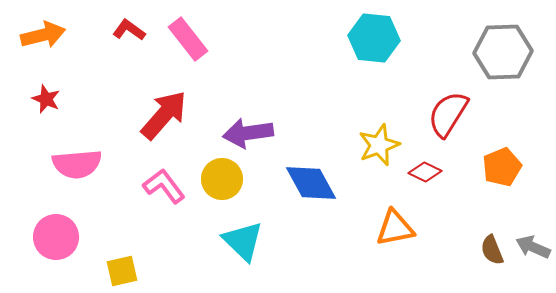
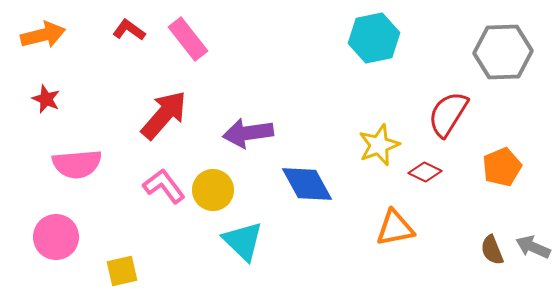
cyan hexagon: rotated 18 degrees counterclockwise
yellow circle: moved 9 px left, 11 px down
blue diamond: moved 4 px left, 1 px down
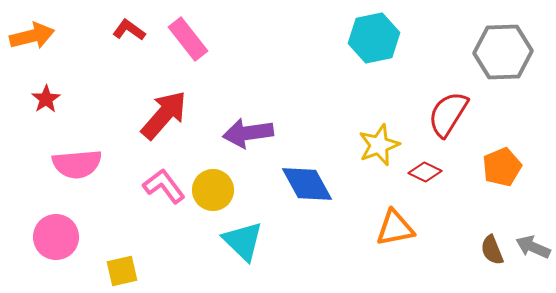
orange arrow: moved 11 px left, 1 px down
red star: rotated 16 degrees clockwise
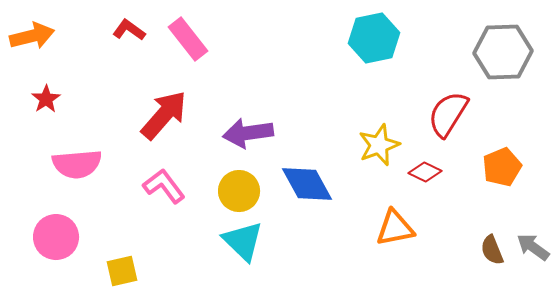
yellow circle: moved 26 px right, 1 px down
gray arrow: rotated 12 degrees clockwise
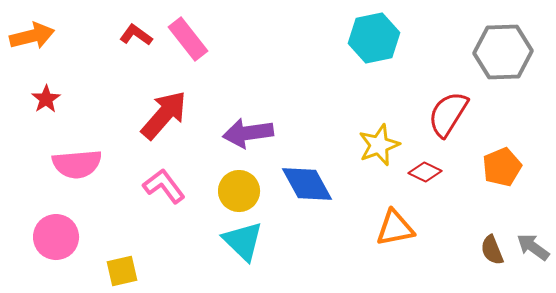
red L-shape: moved 7 px right, 5 px down
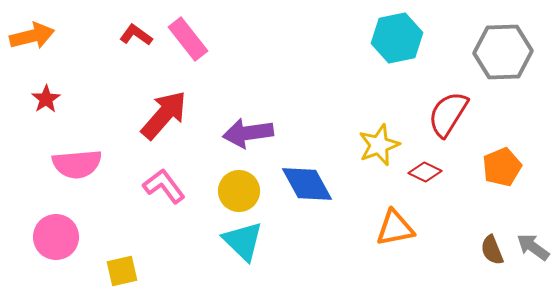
cyan hexagon: moved 23 px right
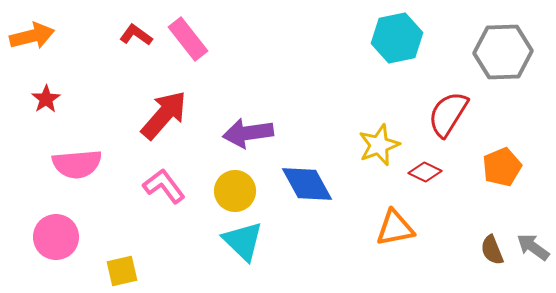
yellow circle: moved 4 px left
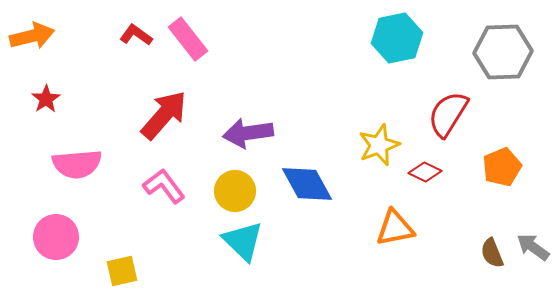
brown semicircle: moved 3 px down
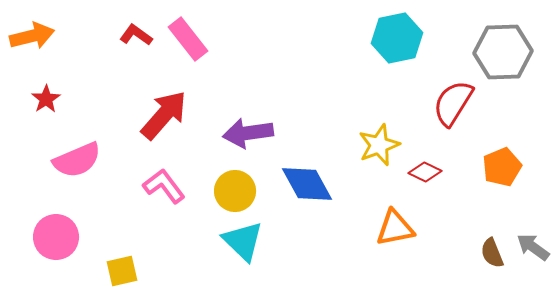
red semicircle: moved 5 px right, 11 px up
pink semicircle: moved 4 px up; rotated 18 degrees counterclockwise
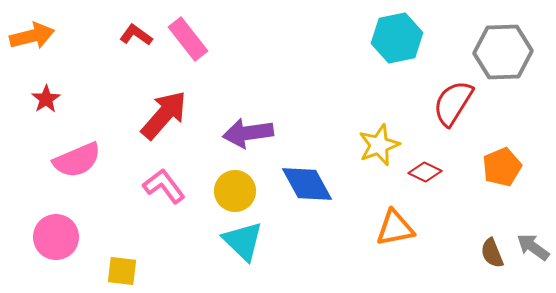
yellow square: rotated 20 degrees clockwise
